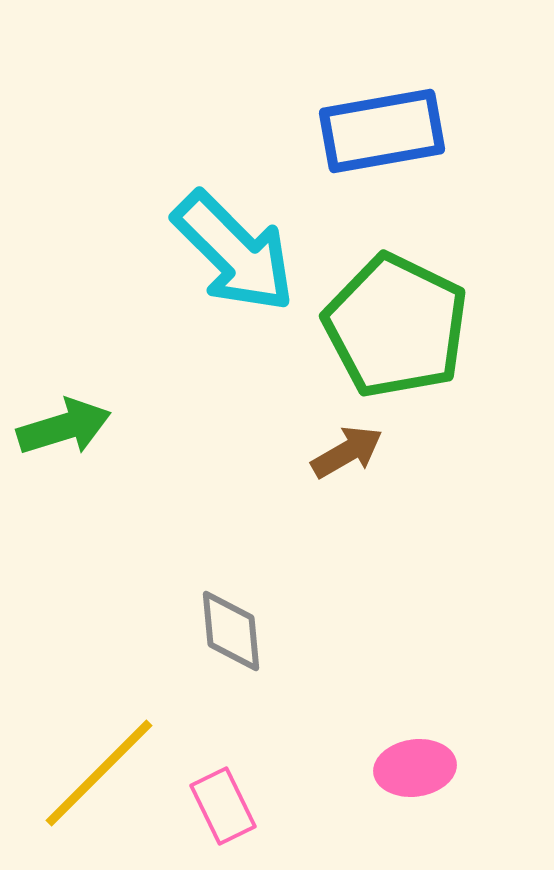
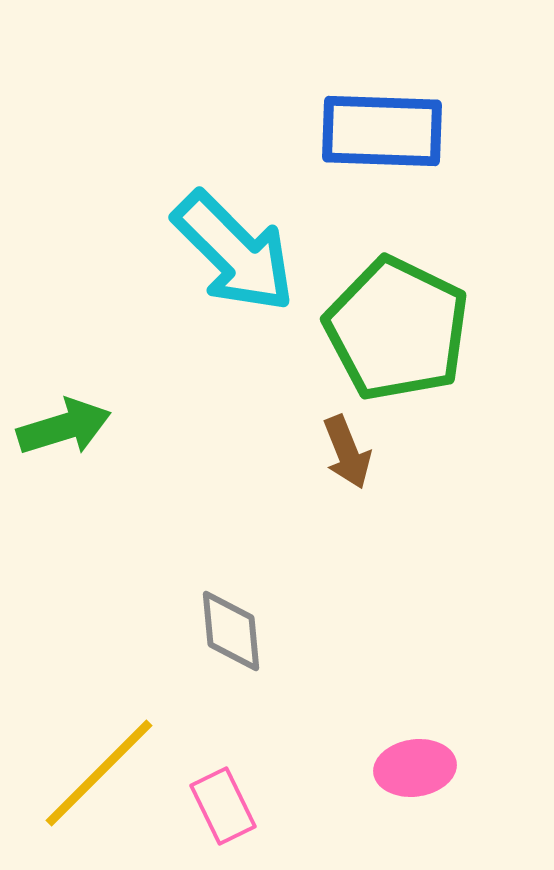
blue rectangle: rotated 12 degrees clockwise
green pentagon: moved 1 px right, 3 px down
brown arrow: rotated 98 degrees clockwise
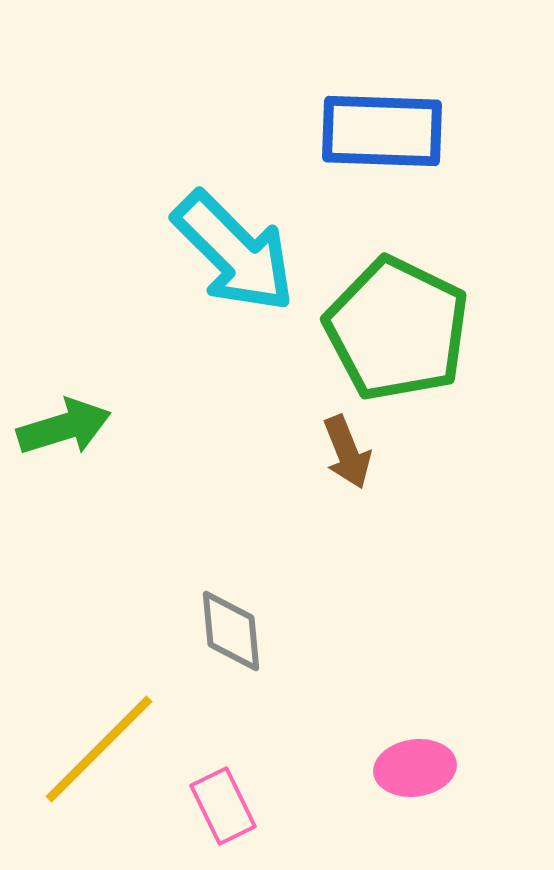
yellow line: moved 24 px up
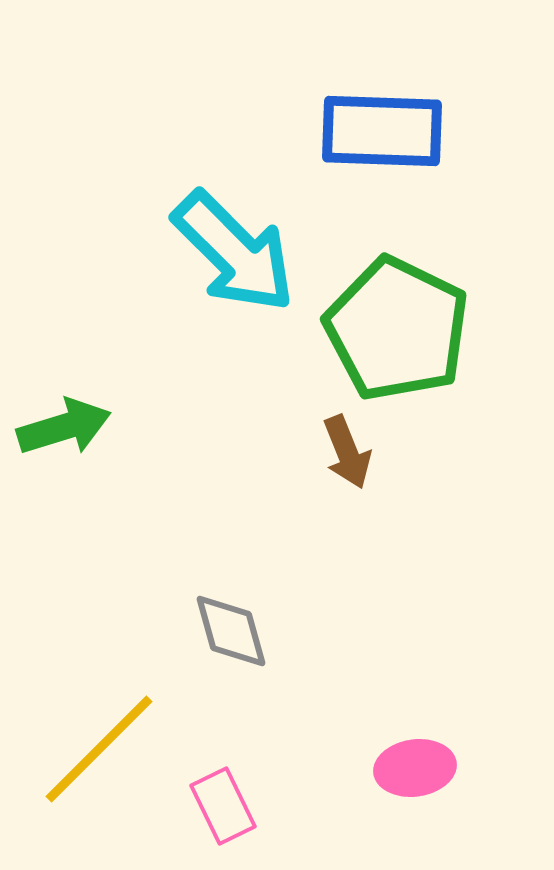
gray diamond: rotated 10 degrees counterclockwise
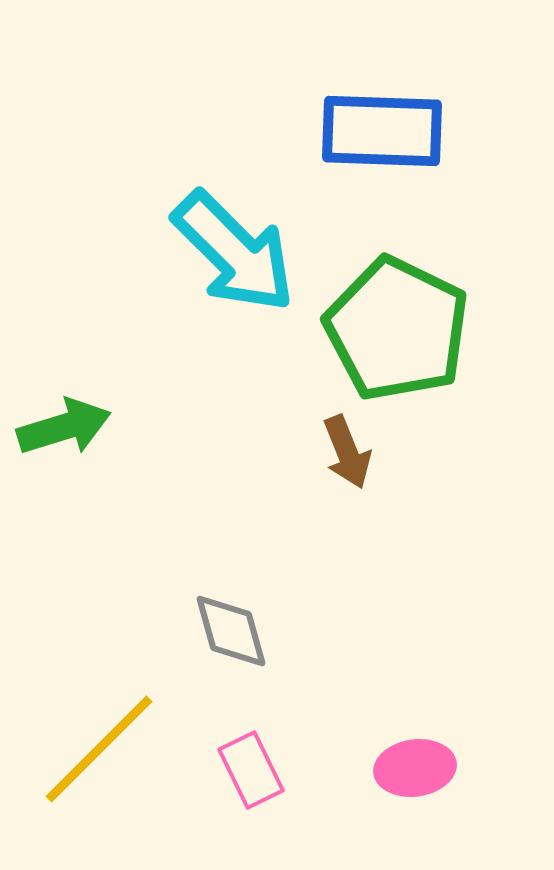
pink rectangle: moved 28 px right, 36 px up
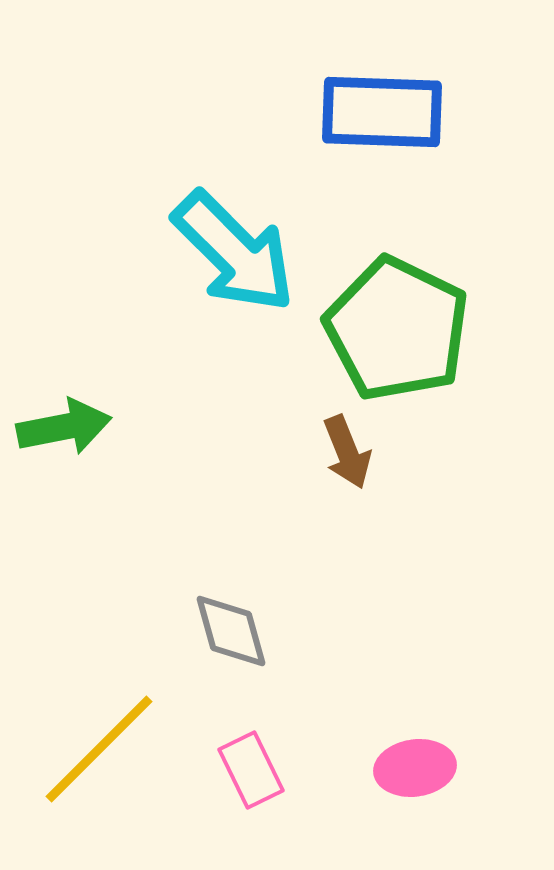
blue rectangle: moved 19 px up
green arrow: rotated 6 degrees clockwise
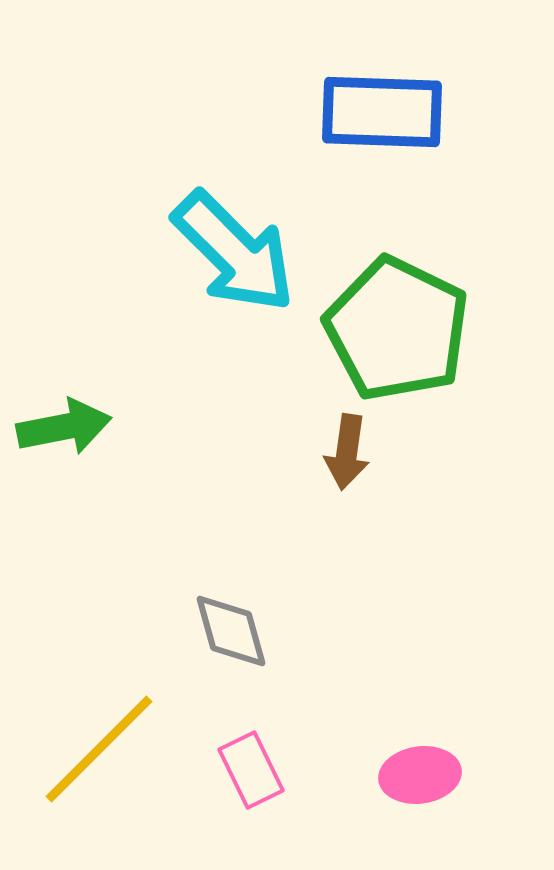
brown arrow: rotated 30 degrees clockwise
pink ellipse: moved 5 px right, 7 px down
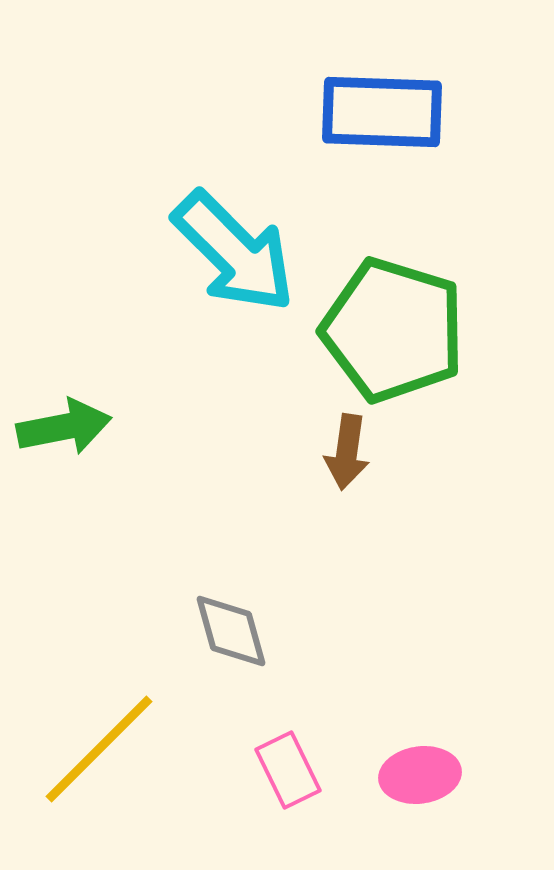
green pentagon: moved 4 px left, 1 px down; rotated 9 degrees counterclockwise
pink rectangle: moved 37 px right
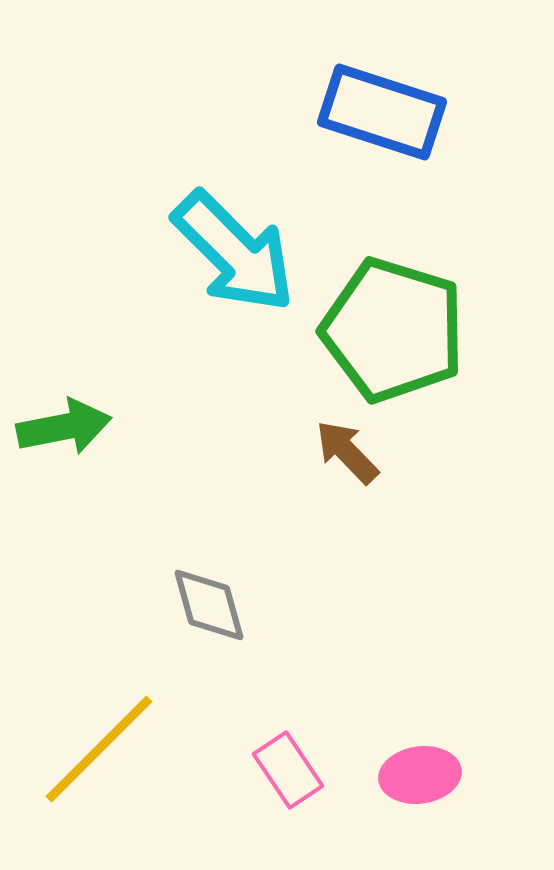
blue rectangle: rotated 16 degrees clockwise
brown arrow: rotated 128 degrees clockwise
gray diamond: moved 22 px left, 26 px up
pink rectangle: rotated 8 degrees counterclockwise
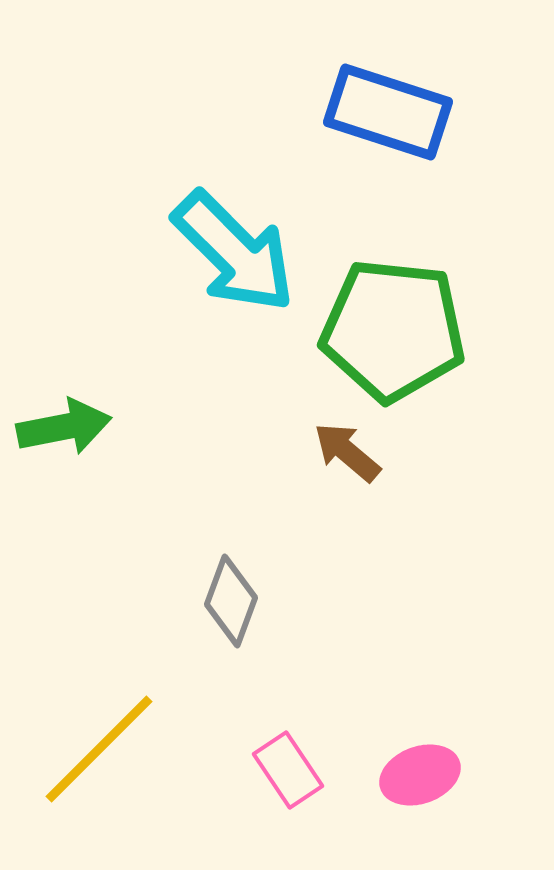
blue rectangle: moved 6 px right
green pentagon: rotated 11 degrees counterclockwise
brown arrow: rotated 6 degrees counterclockwise
gray diamond: moved 22 px right, 4 px up; rotated 36 degrees clockwise
pink ellipse: rotated 12 degrees counterclockwise
